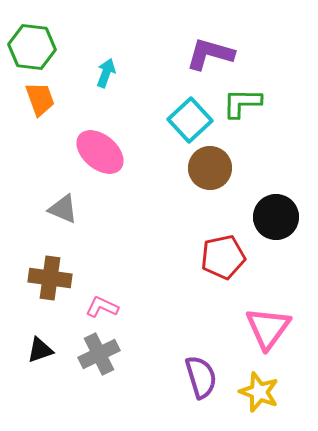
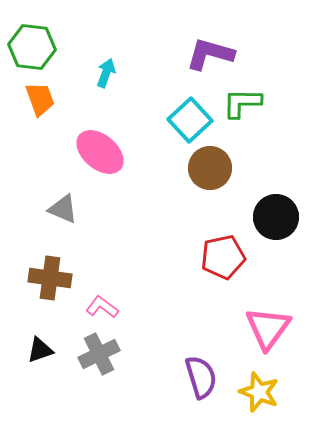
pink L-shape: rotated 12 degrees clockwise
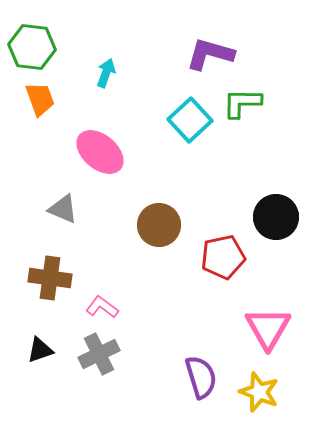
brown circle: moved 51 px left, 57 px down
pink triangle: rotated 6 degrees counterclockwise
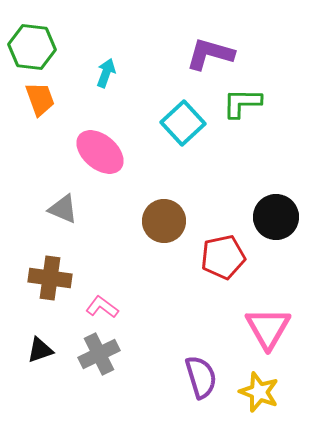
cyan square: moved 7 px left, 3 px down
brown circle: moved 5 px right, 4 px up
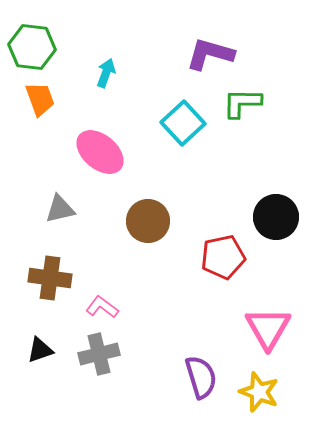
gray triangle: moved 3 px left; rotated 36 degrees counterclockwise
brown circle: moved 16 px left
gray cross: rotated 12 degrees clockwise
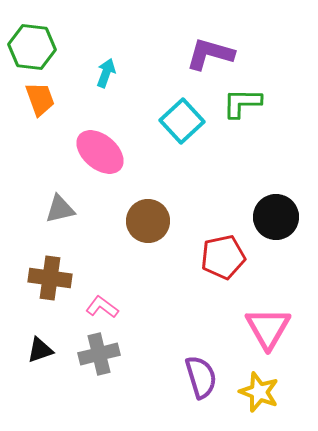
cyan square: moved 1 px left, 2 px up
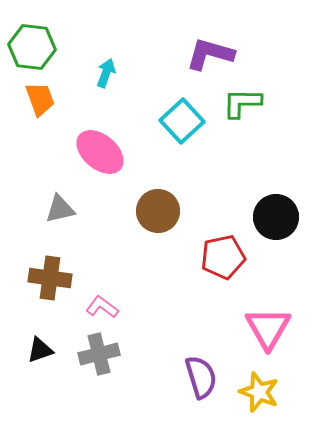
brown circle: moved 10 px right, 10 px up
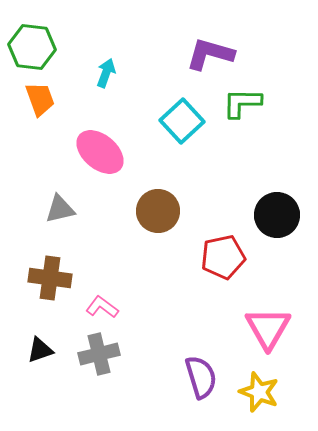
black circle: moved 1 px right, 2 px up
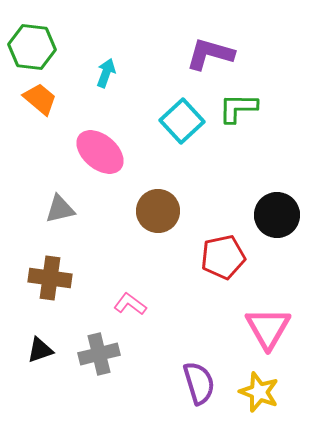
orange trapezoid: rotated 30 degrees counterclockwise
green L-shape: moved 4 px left, 5 px down
pink L-shape: moved 28 px right, 3 px up
purple semicircle: moved 2 px left, 6 px down
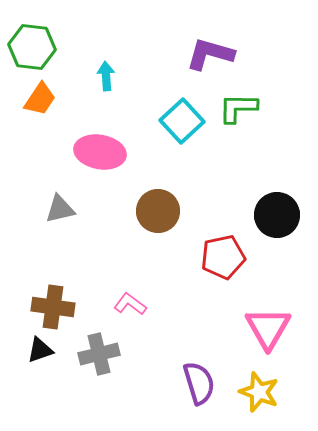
cyan arrow: moved 3 px down; rotated 24 degrees counterclockwise
orange trapezoid: rotated 84 degrees clockwise
pink ellipse: rotated 30 degrees counterclockwise
brown cross: moved 3 px right, 29 px down
